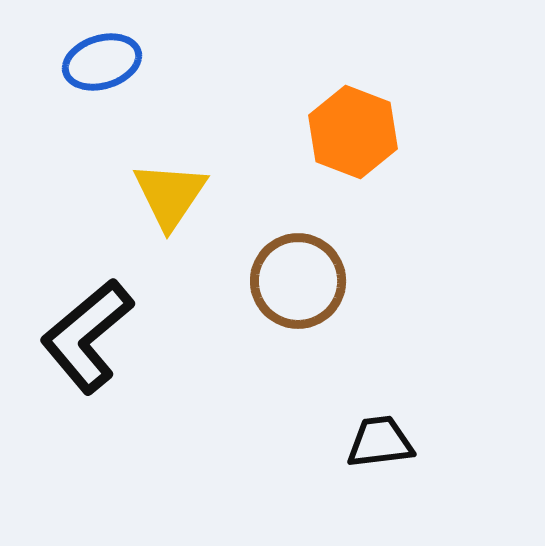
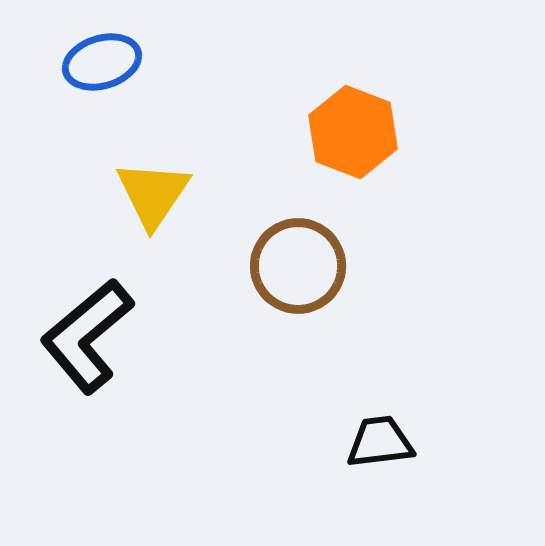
yellow triangle: moved 17 px left, 1 px up
brown circle: moved 15 px up
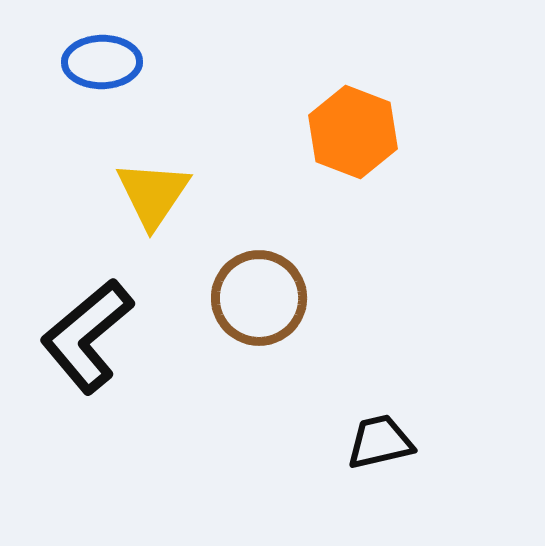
blue ellipse: rotated 16 degrees clockwise
brown circle: moved 39 px left, 32 px down
black trapezoid: rotated 6 degrees counterclockwise
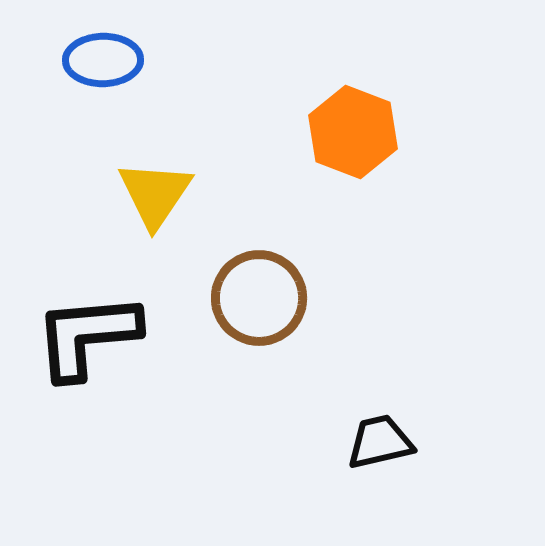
blue ellipse: moved 1 px right, 2 px up
yellow triangle: moved 2 px right
black L-shape: rotated 35 degrees clockwise
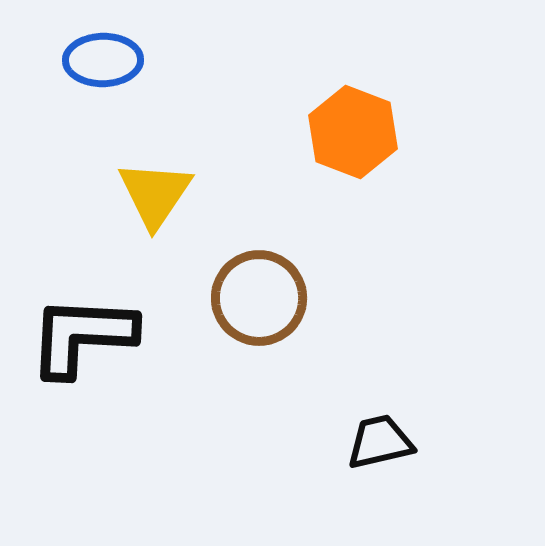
black L-shape: moved 5 px left; rotated 8 degrees clockwise
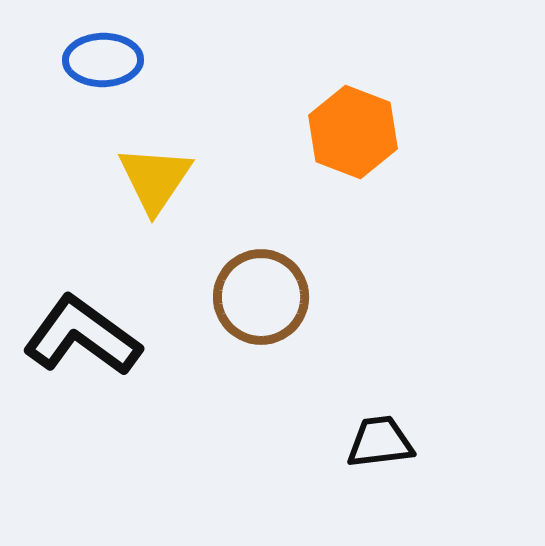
yellow triangle: moved 15 px up
brown circle: moved 2 px right, 1 px up
black L-shape: rotated 33 degrees clockwise
black trapezoid: rotated 6 degrees clockwise
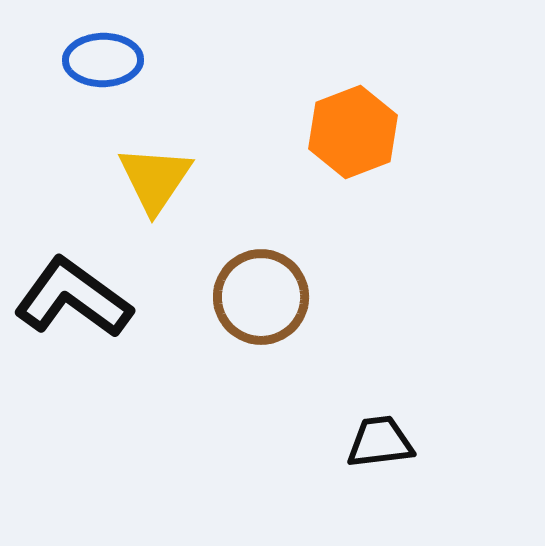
orange hexagon: rotated 18 degrees clockwise
black L-shape: moved 9 px left, 38 px up
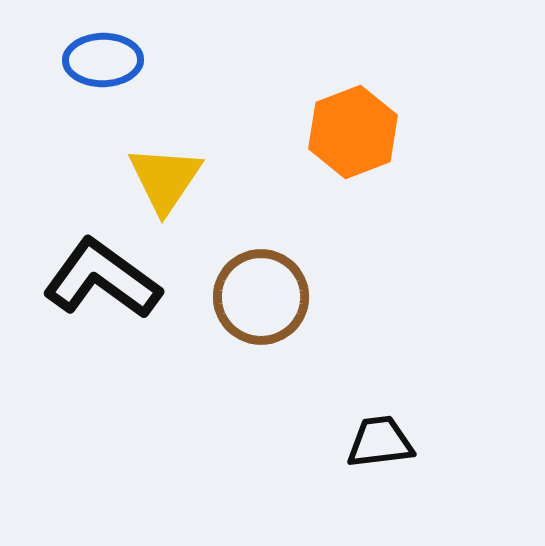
yellow triangle: moved 10 px right
black L-shape: moved 29 px right, 19 px up
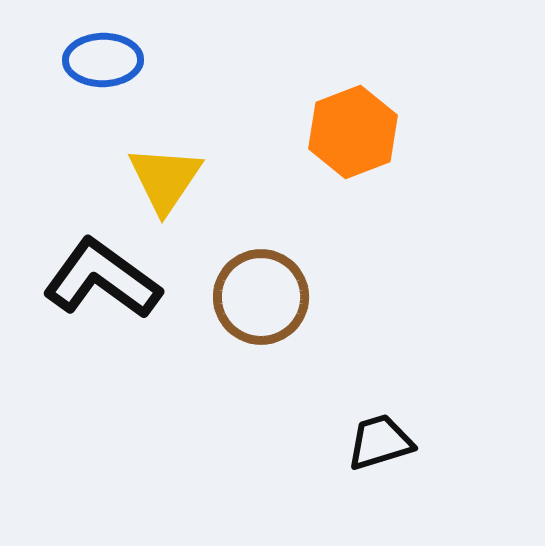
black trapezoid: rotated 10 degrees counterclockwise
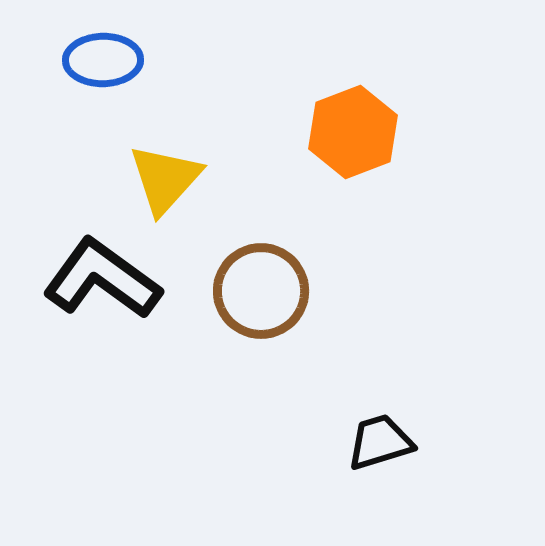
yellow triangle: rotated 8 degrees clockwise
brown circle: moved 6 px up
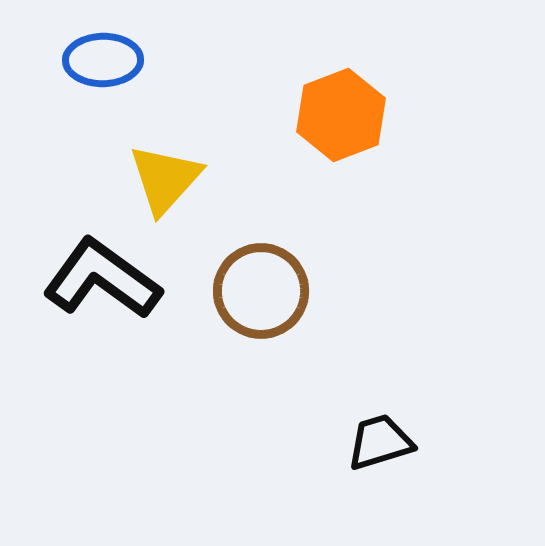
orange hexagon: moved 12 px left, 17 px up
